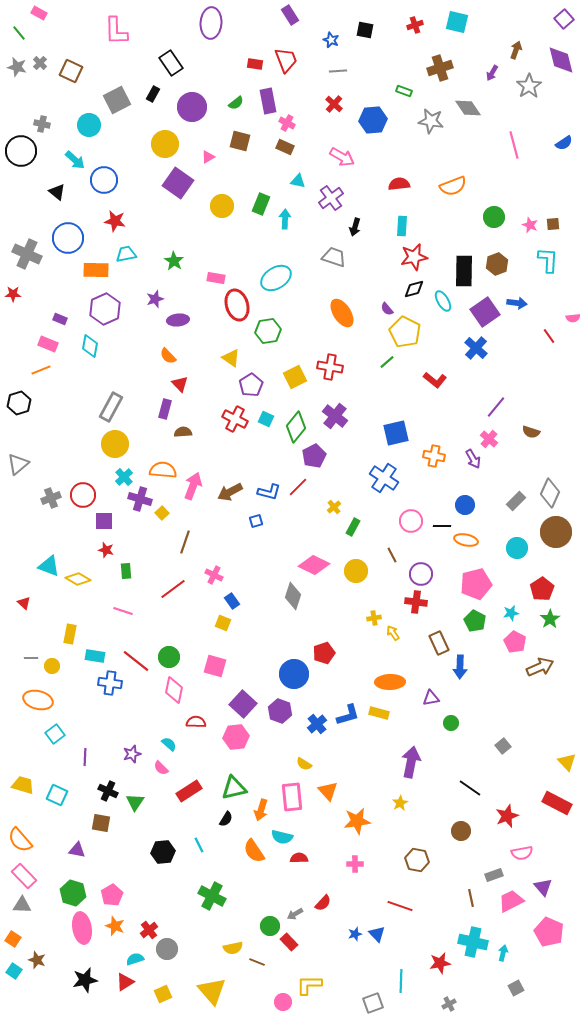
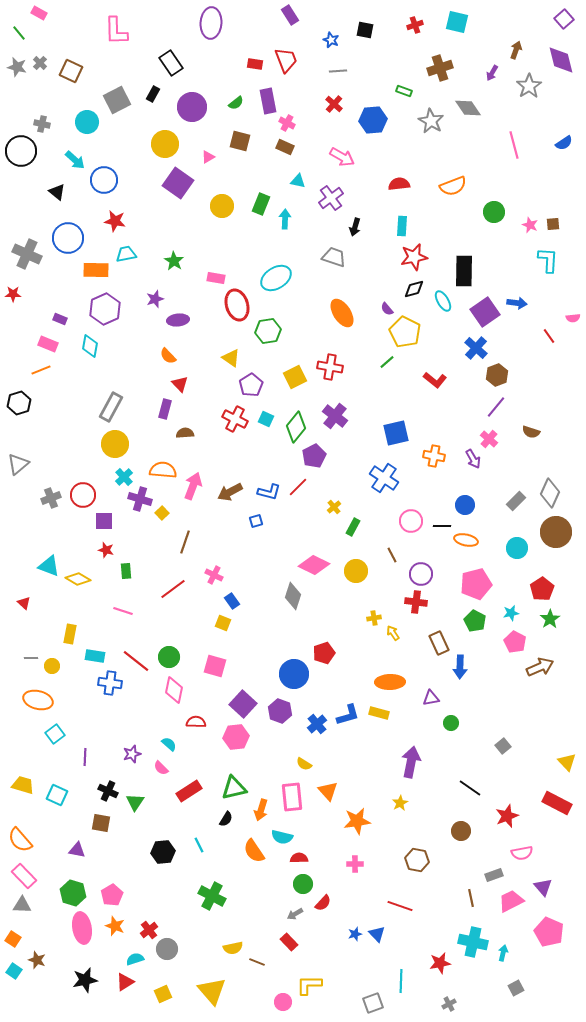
gray star at (431, 121): rotated 20 degrees clockwise
cyan circle at (89, 125): moved 2 px left, 3 px up
green circle at (494, 217): moved 5 px up
brown hexagon at (497, 264): moved 111 px down
brown semicircle at (183, 432): moved 2 px right, 1 px down
green circle at (270, 926): moved 33 px right, 42 px up
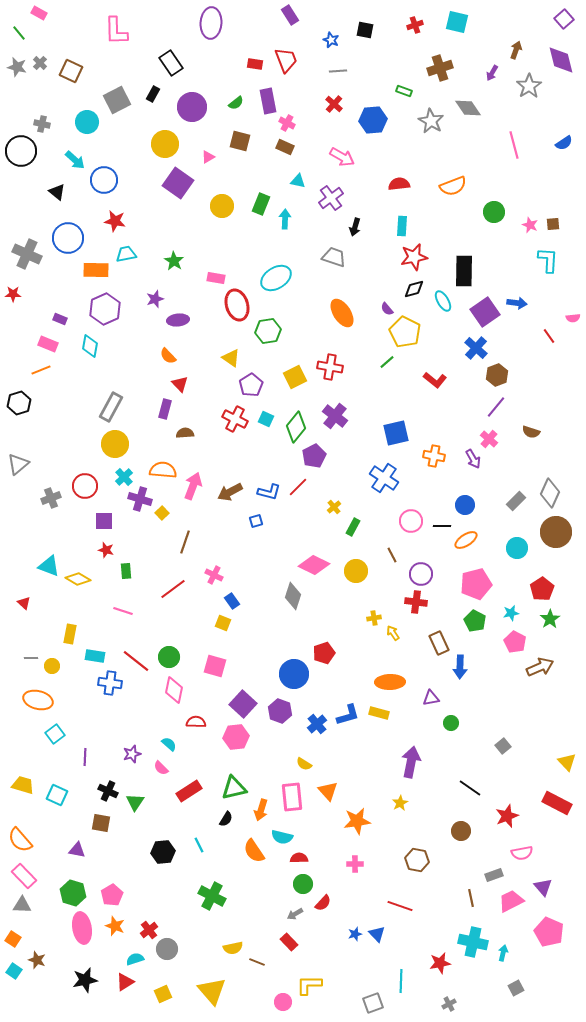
red circle at (83, 495): moved 2 px right, 9 px up
orange ellipse at (466, 540): rotated 45 degrees counterclockwise
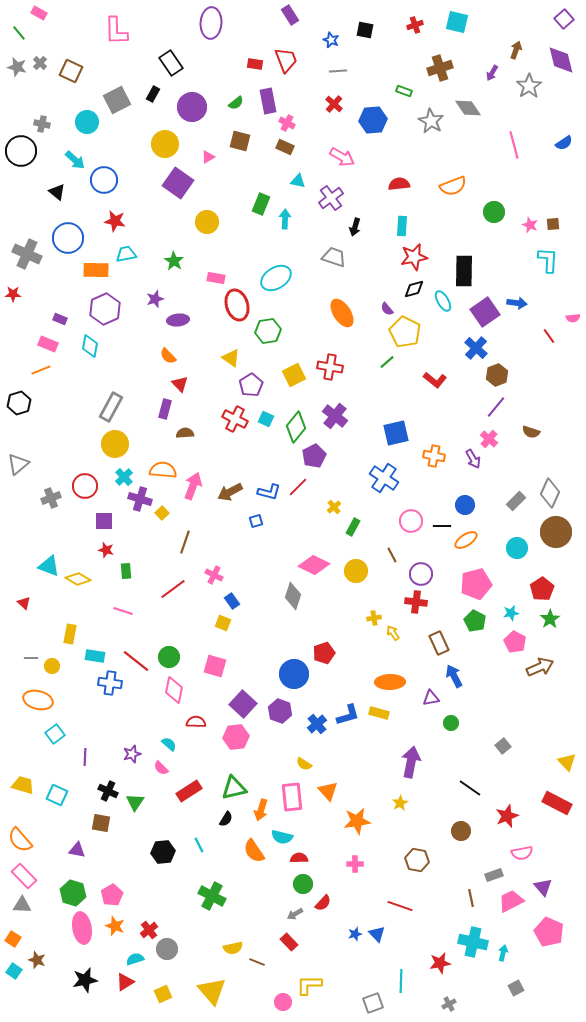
yellow circle at (222, 206): moved 15 px left, 16 px down
yellow square at (295, 377): moved 1 px left, 2 px up
blue arrow at (460, 667): moved 6 px left, 9 px down; rotated 150 degrees clockwise
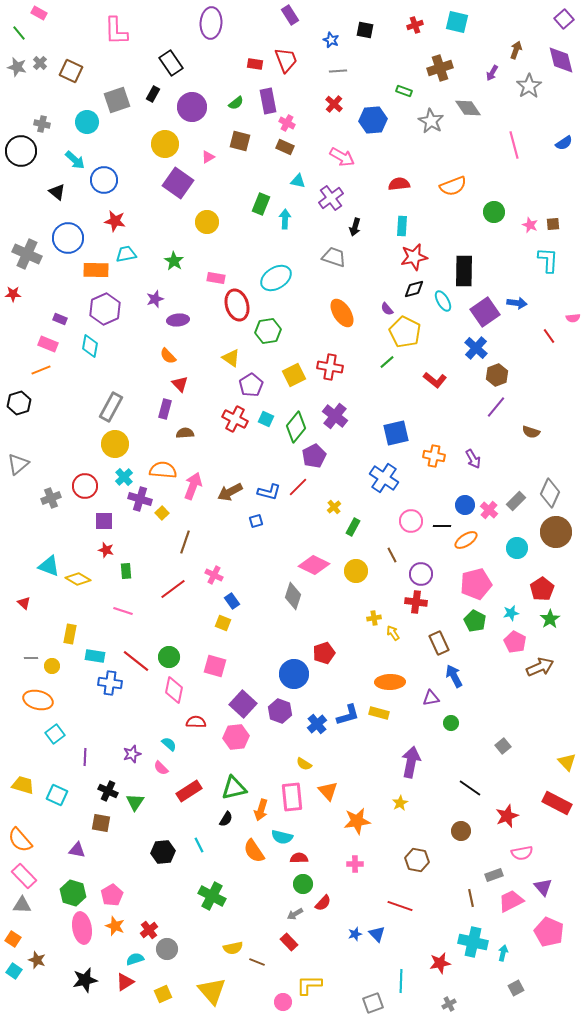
gray square at (117, 100): rotated 8 degrees clockwise
pink cross at (489, 439): moved 71 px down
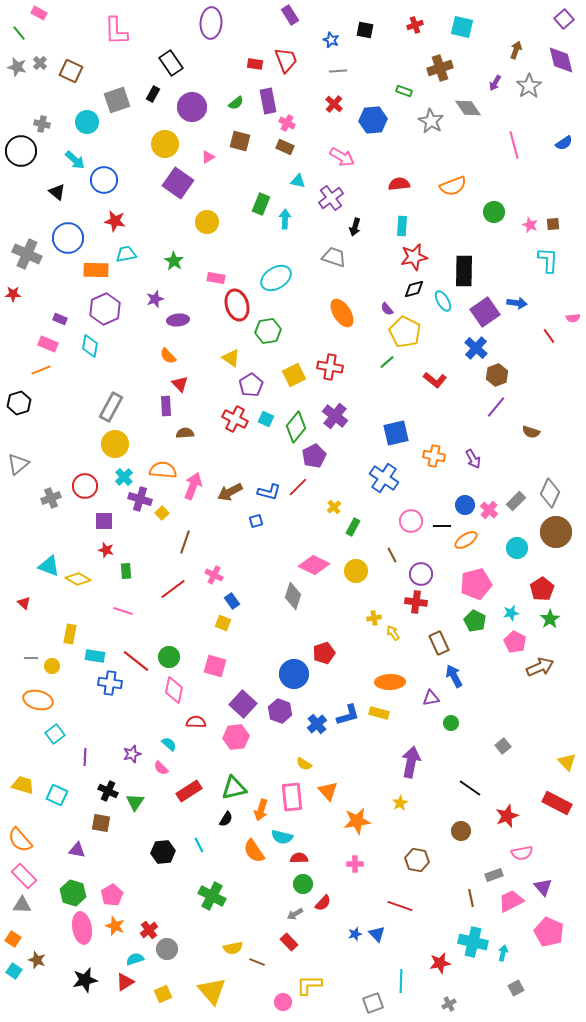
cyan square at (457, 22): moved 5 px right, 5 px down
purple arrow at (492, 73): moved 3 px right, 10 px down
purple rectangle at (165, 409): moved 1 px right, 3 px up; rotated 18 degrees counterclockwise
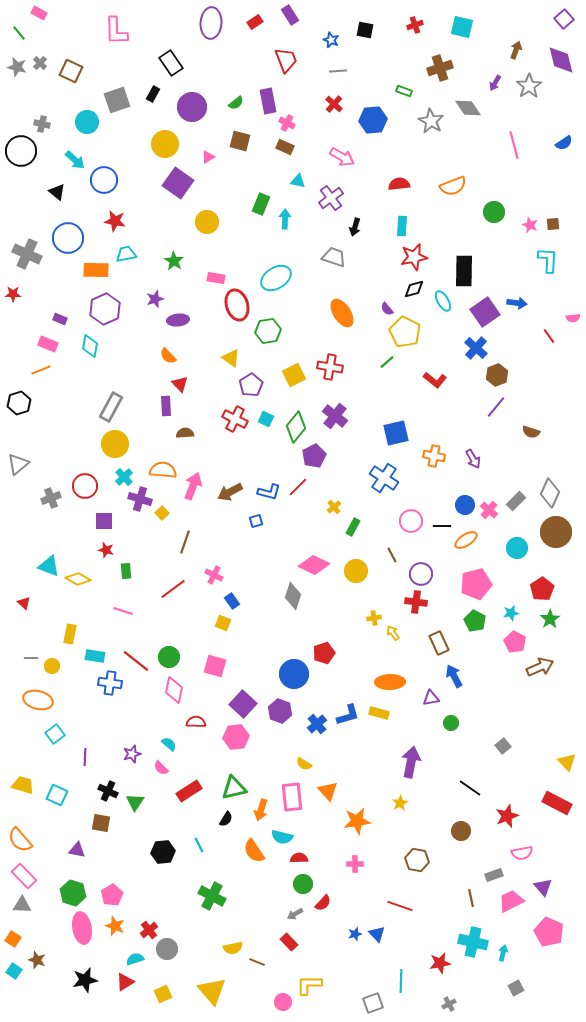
red rectangle at (255, 64): moved 42 px up; rotated 42 degrees counterclockwise
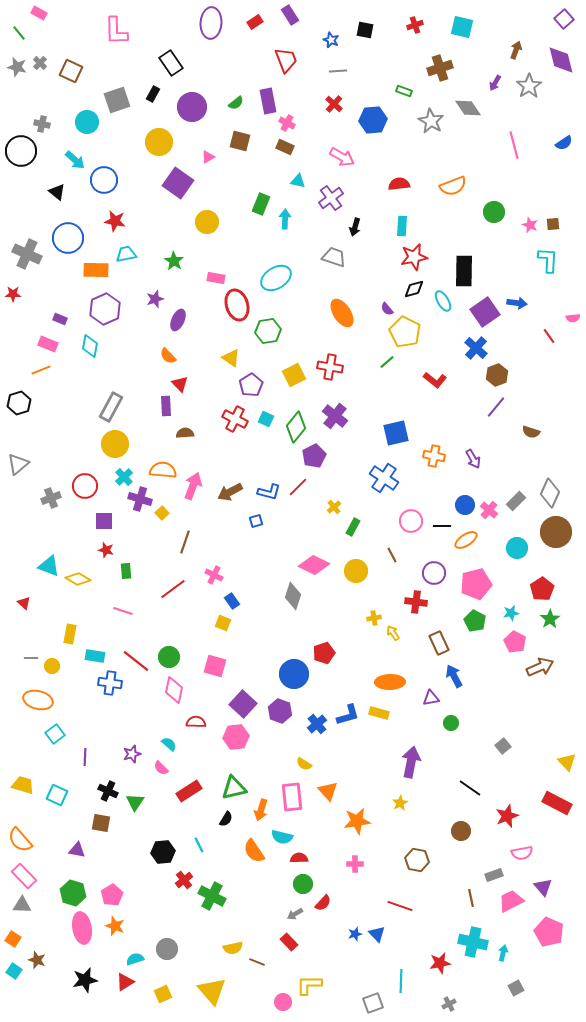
yellow circle at (165, 144): moved 6 px left, 2 px up
purple ellipse at (178, 320): rotated 60 degrees counterclockwise
purple circle at (421, 574): moved 13 px right, 1 px up
red cross at (149, 930): moved 35 px right, 50 px up
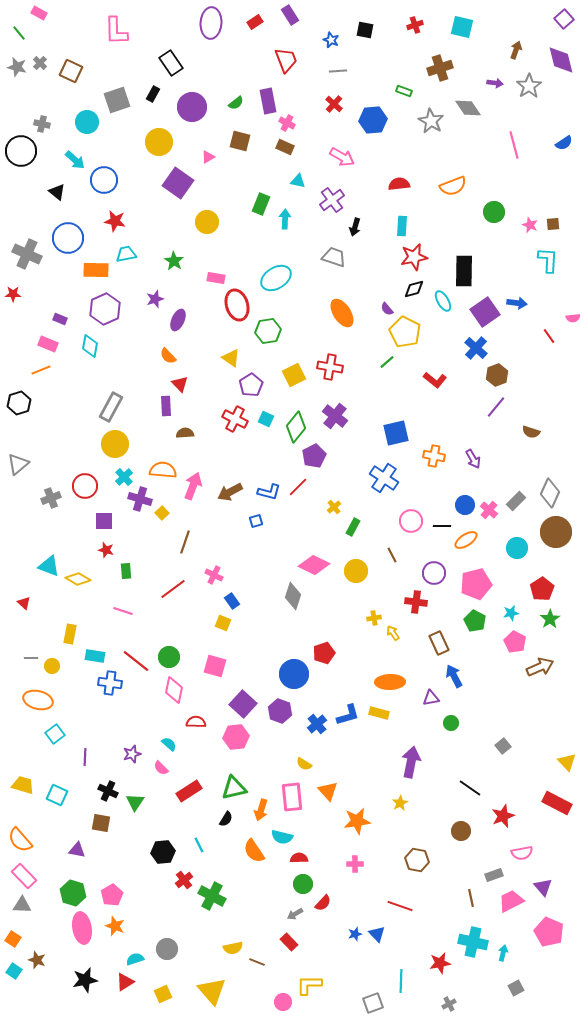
purple arrow at (495, 83): rotated 112 degrees counterclockwise
purple cross at (331, 198): moved 1 px right, 2 px down
red star at (507, 816): moved 4 px left
